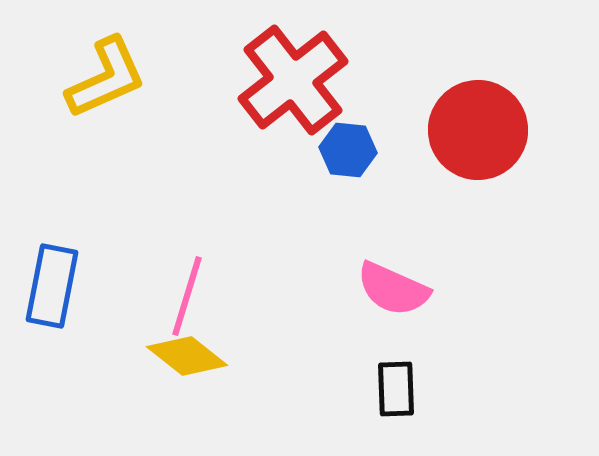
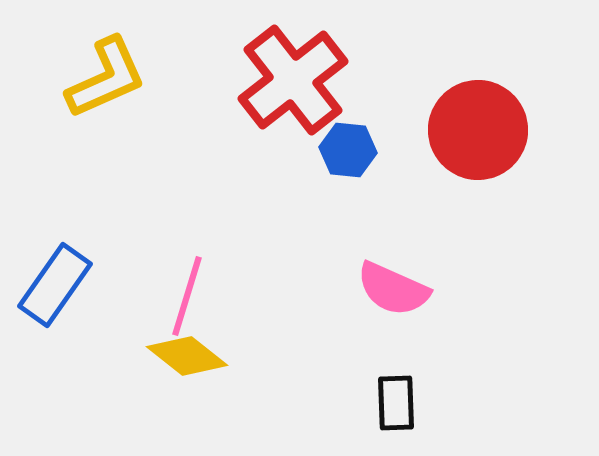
blue rectangle: moved 3 px right, 1 px up; rotated 24 degrees clockwise
black rectangle: moved 14 px down
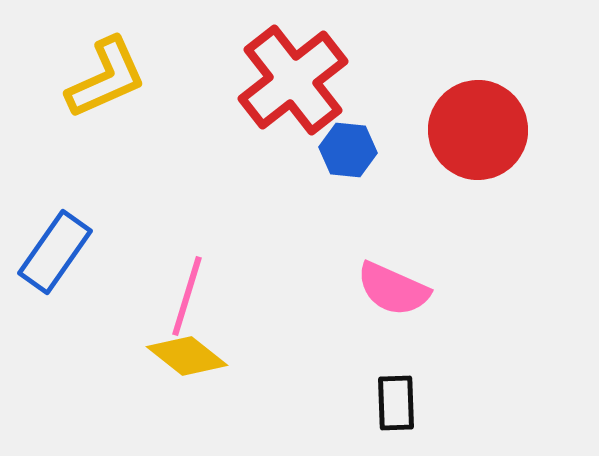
blue rectangle: moved 33 px up
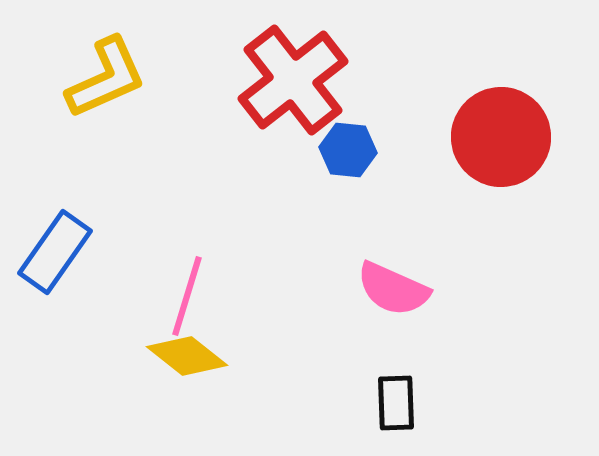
red circle: moved 23 px right, 7 px down
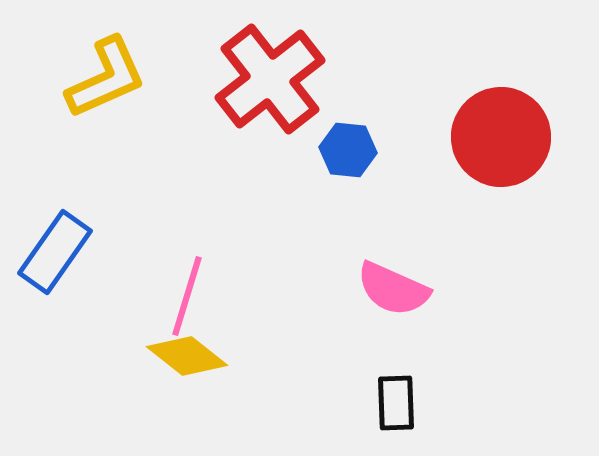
red cross: moved 23 px left, 1 px up
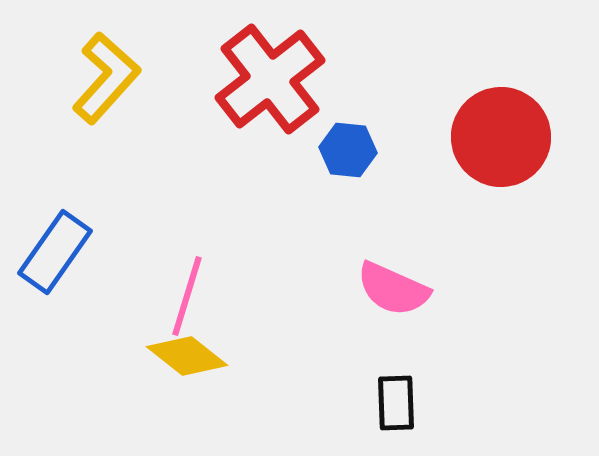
yellow L-shape: rotated 24 degrees counterclockwise
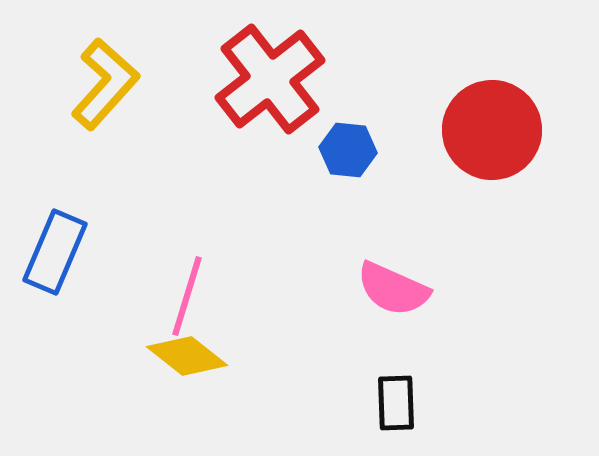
yellow L-shape: moved 1 px left, 6 px down
red circle: moved 9 px left, 7 px up
blue rectangle: rotated 12 degrees counterclockwise
